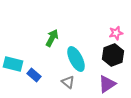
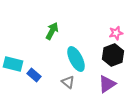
green arrow: moved 7 px up
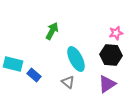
black hexagon: moved 2 px left; rotated 25 degrees clockwise
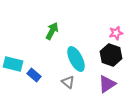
black hexagon: rotated 15 degrees clockwise
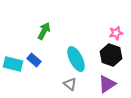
green arrow: moved 8 px left
blue rectangle: moved 15 px up
gray triangle: moved 2 px right, 2 px down
